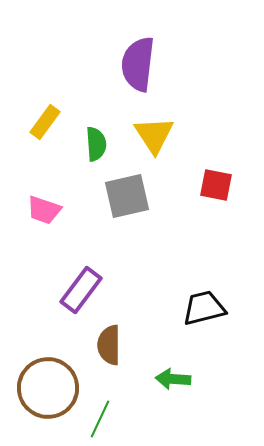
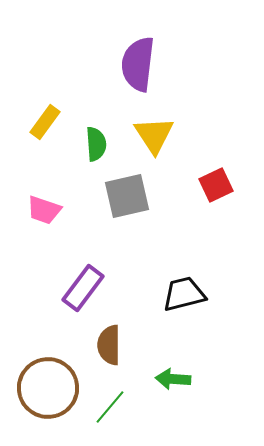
red square: rotated 36 degrees counterclockwise
purple rectangle: moved 2 px right, 2 px up
black trapezoid: moved 20 px left, 14 px up
green line: moved 10 px right, 12 px up; rotated 15 degrees clockwise
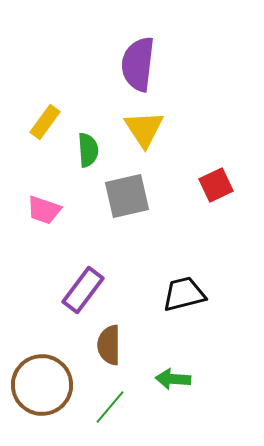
yellow triangle: moved 10 px left, 6 px up
green semicircle: moved 8 px left, 6 px down
purple rectangle: moved 2 px down
brown circle: moved 6 px left, 3 px up
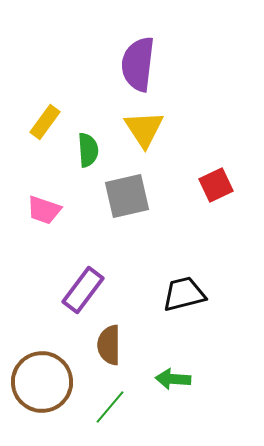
brown circle: moved 3 px up
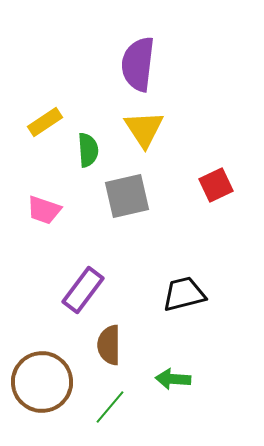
yellow rectangle: rotated 20 degrees clockwise
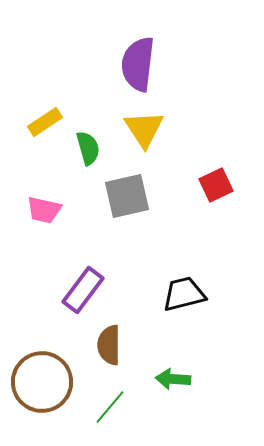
green semicircle: moved 2 px up; rotated 12 degrees counterclockwise
pink trapezoid: rotated 6 degrees counterclockwise
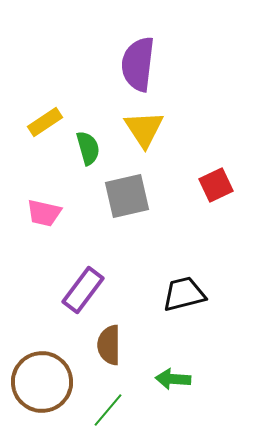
pink trapezoid: moved 3 px down
green line: moved 2 px left, 3 px down
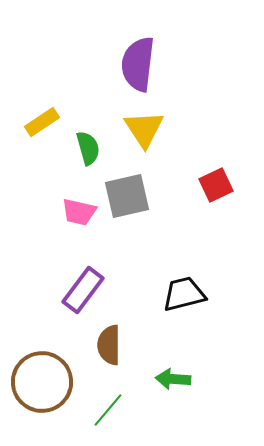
yellow rectangle: moved 3 px left
pink trapezoid: moved 35 px right, 1 px up
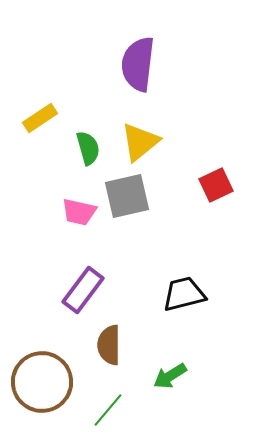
yellow rectangle: moved 2 px left, 4 px up
yellow triangle: moved 4 px left, 13 px down; rotated 24 degrees clockwise
green arrow: moved 3 px left, 3 px up; rotated 36 degrees counterclockwise
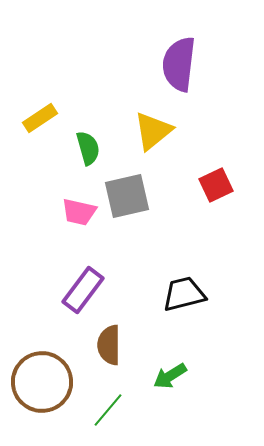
purple semicircle: moved 41 px right
yellow triangle: moved 13 px right, 11 px up
